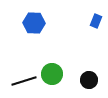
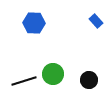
blue rectangle: rotated 64 degrees counterclockwise
green circle: moved 1 px right
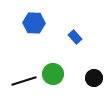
blue rectangle: moved 21 px left, 16 px down
black circle: moved 5 px right, 2 px up
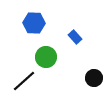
green circle: moved 7 px left, 17 px up
black line: rotated 25 degrees counterclockwise
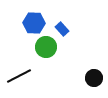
blue rectangle: moved 13 px left, 8 px up
green circle: moved 10 px up
black line: moved 5 px left, 5 px up; rotated 15 degrees clockwise
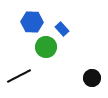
blue hexagon: moved 2 px left, 1 px up
black circle: moved 2 px left
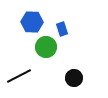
blue rectangle: rotated 24 degrees clockwise
black circle: moved 18 px left
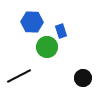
blue rectangle: moved 1 px left, 2 px down
green circle: moved 1 px right
black circle: moved 9 px right
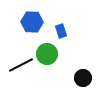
green circle: moved 7 px down
black line: moved 2 px right, 11 px up
